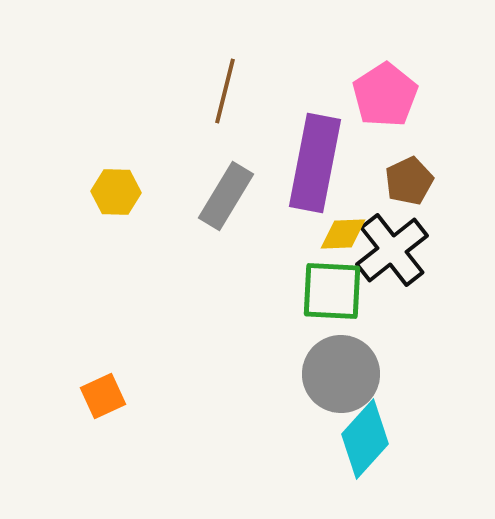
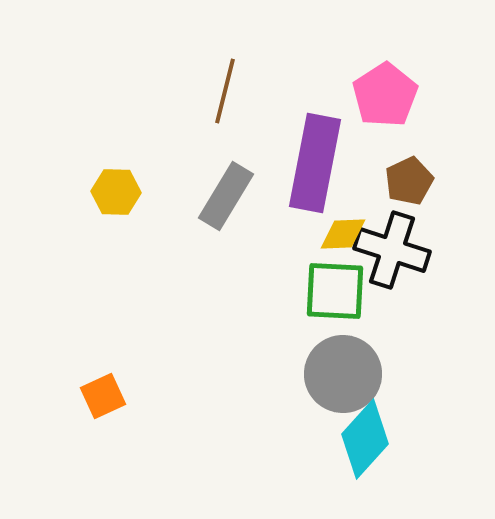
black cross: rotated 34 degrees counterclockwise
green square: moved 3 px right
gray circle: moved 2 px right
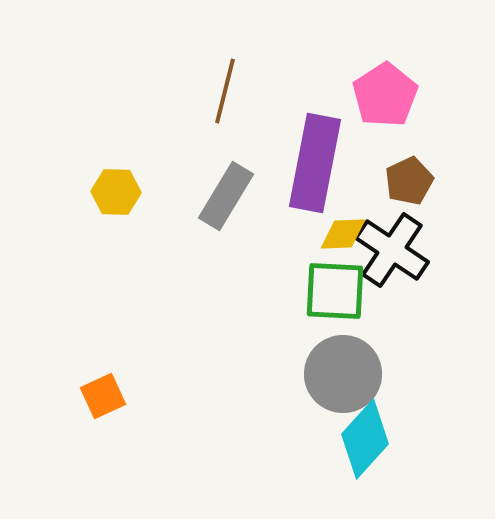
black cross: rotated 16 degrees clockwise
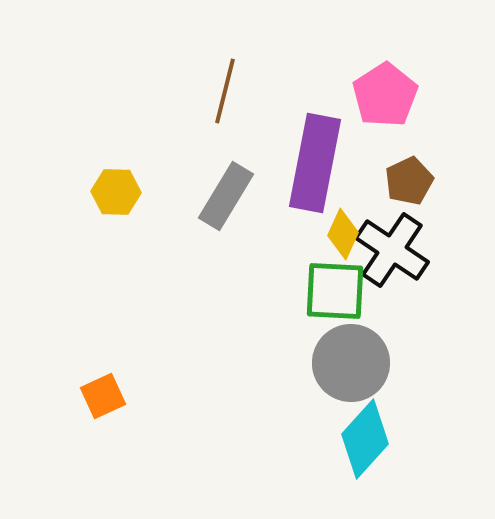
yellow diamond: rotated 63 degrees counterclockwise
gray circle: moved 8 px right, 11 px up
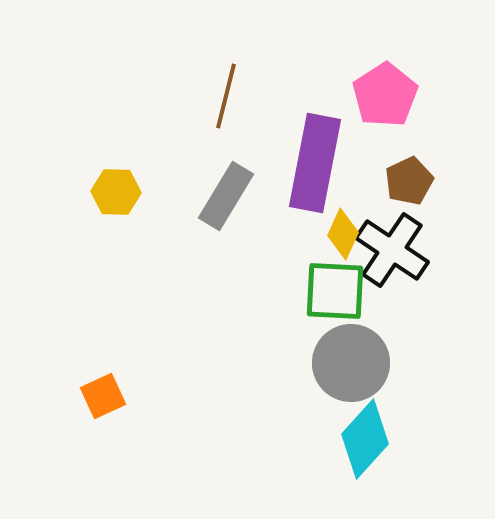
brown line: moved 1 px right, 5 px down
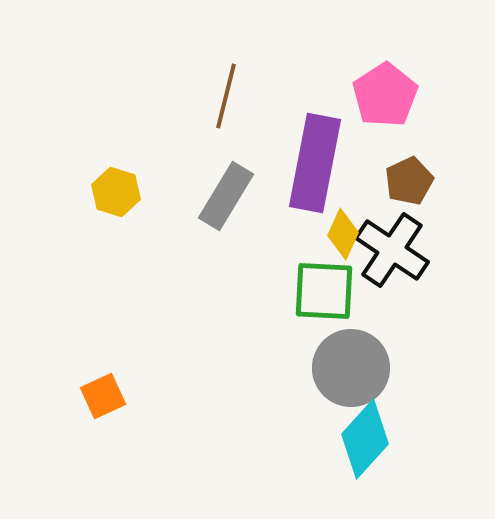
yellow hexagon: rotated 15 degrees clockwise
green square: moved 11 px left
gray circle: moved 5 px down
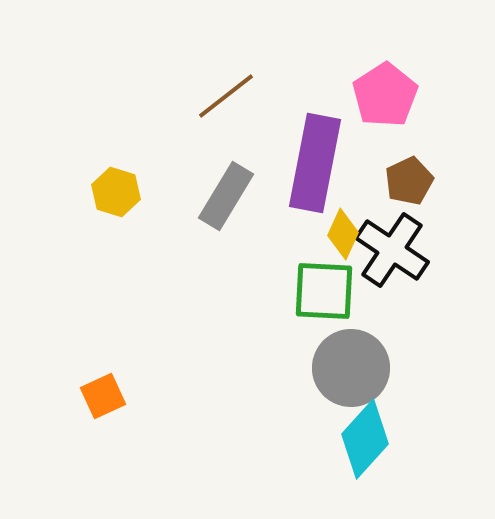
brown line: rotated 38 degrees clockwise
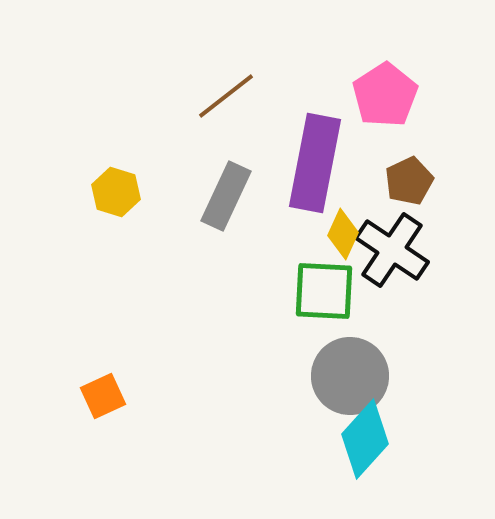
gray rectangle: rotated 6 degrees counterclockwise
gray circle: moved 1 px left, 8 px down
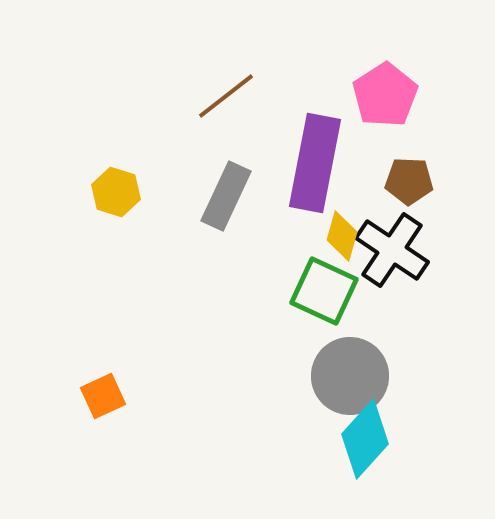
brown pentagon: rotated 27 degrees clockwise
yellow diamond: moved 1 px left, 2 px down; rotated 9 degrees counterclockwise
green square: rotated 22 degrees clockwise
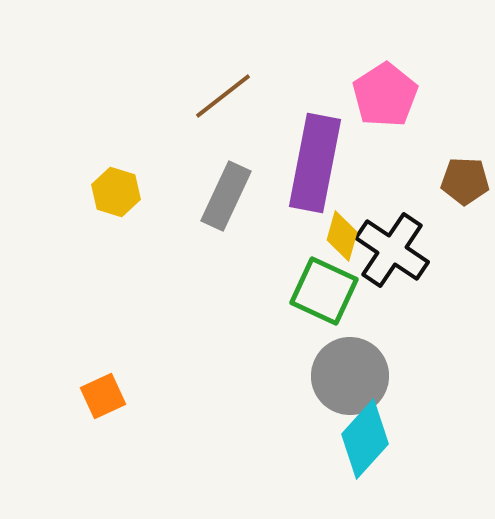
brown line: moved 3 px left
brown pentagon: moved 56 px right
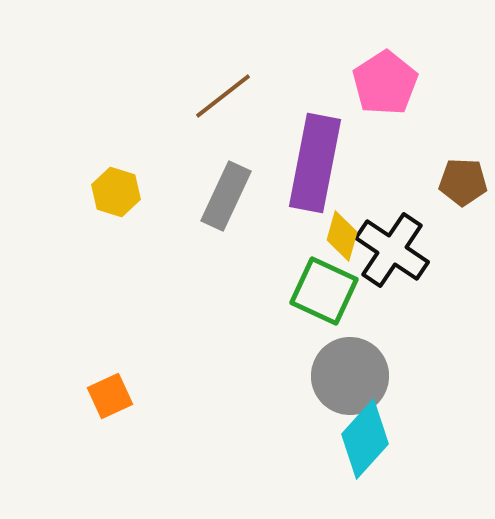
pink pentagon: moved 12 px up
brown pentagon: moved 2 px left, 1 px down
orange square: moved 7 px right
